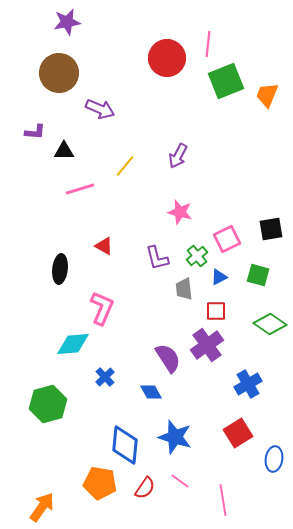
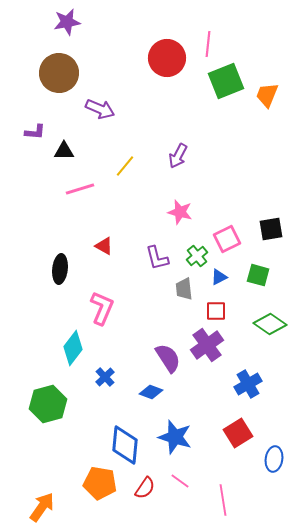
cyan diamond at (73, 344): moved 4 px down; rotated 48 degrees counterclockwise
blue diamond at (151, 392): rotated 40 degrees counterclockwise
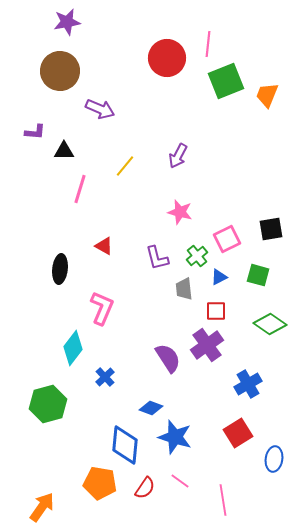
brown circle at (59, 73): moved 1 px right, 2 px up
pink line at (80, 189): rotated 56 degrees counterclockwise
blue diamond at (151, 392): moved 16 px down
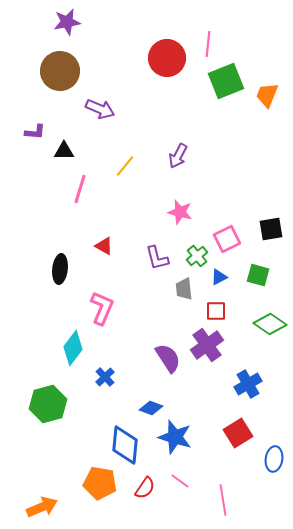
orange arrow at (42, 507): rotated 32 degrees clockwise
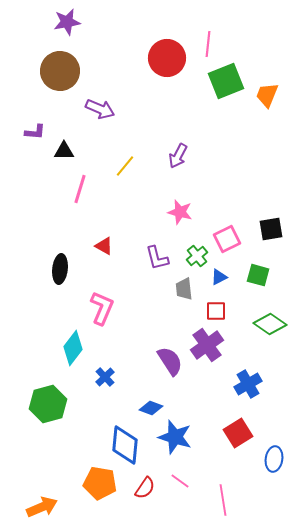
purple semicircle at (168, 358): moved 2 px right, 3 px down
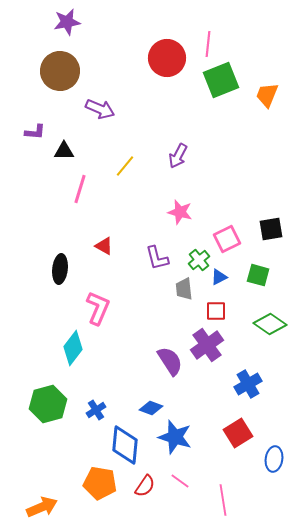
green square at (226, 81): moved 5 px left, 1 px up
green cross at (197, 256): moved 2 px right, 4 px down
pink L-shape at (102, 308): moved 4 px left
blue cross at (105, 377): moved 9 px left, 33 px down; rotated 12 degrees clockwise
red semicircle at (145, 488): moved 2 px up
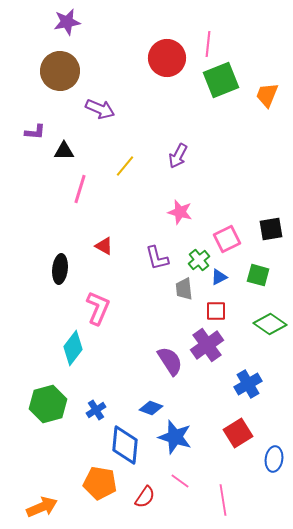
red semicircle at (145, 486): moved 11 px down
